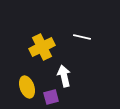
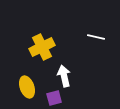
white line: moved 14 px right
purple square: moved 3 px right, 1 px down
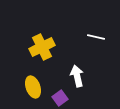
white arrow: moved 13 px right
yellow ellipse: moved 6 px right
purple square: moved 6 px right; rotated 21 degrees counterclockwise
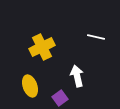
yellow ellipse: moved 3 px left, 1 px up
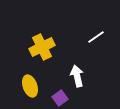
white line: rotated 48 degrees counterclockwise
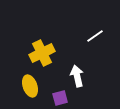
white line: moved 1 px left, 1 px up
yellow cross: moved 6 px down
purple square: rotated 21 degrees clockwise
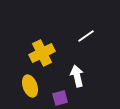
white line: moved 9 px left
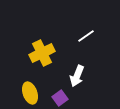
white arrow: rotated 145 degrees counterclockwise
yellow ellipse: moved 7 px down
purple square: rotated 21 degrees counterclockwise
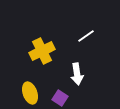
yellow cross: moved 2 px up
white arrow: moved 2 px up; rotated 30 degrees counterclockwise
purple square: rotated 21 degrees counterclockwise
